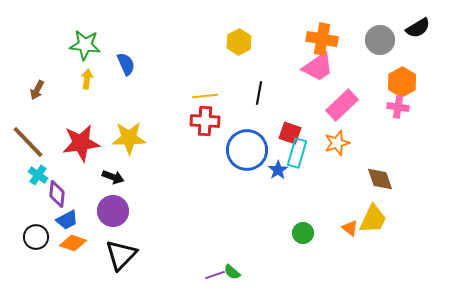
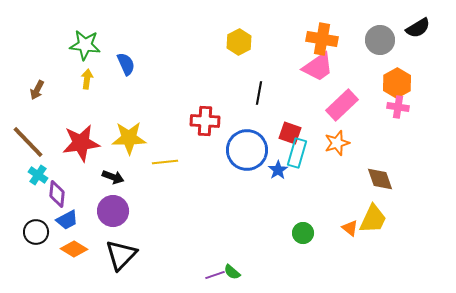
orange hexagon: moved 5 px left, 1 px down
yellow line: moved 40 px left, 66 px down
black circle: moved 5 px up
orange diamond: moved 1 px right, 6 px down; rotated 12 degrees clockwise
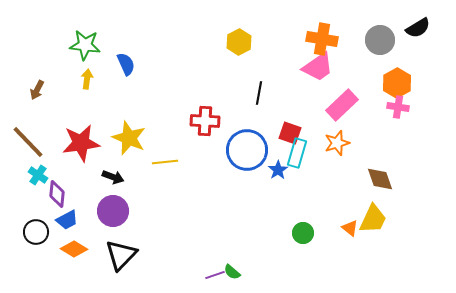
yellow star: rotated 24 degrees clockwise
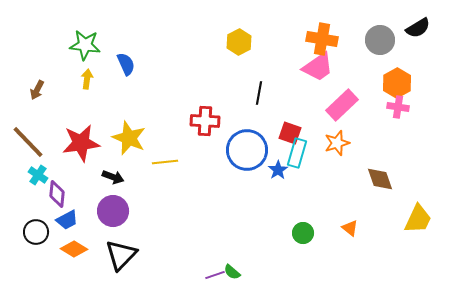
yellow trapezoid: moved 45 px right
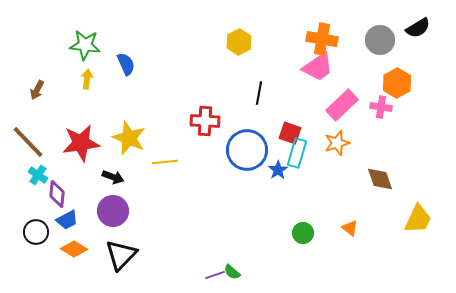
pink cross: moved 17 px left
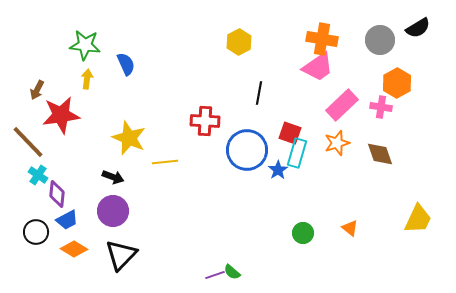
red star: moved 20 px left, 28 px up
brown diamond: moved 25 px up
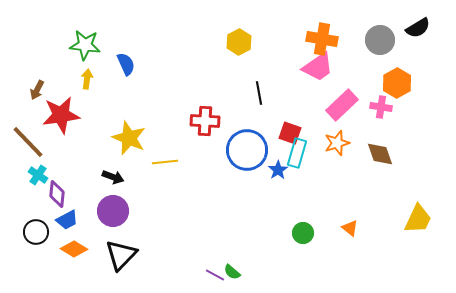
black line: rotated 20 degrees counterclockwise
purple line: rotated 48 degrees clockwise
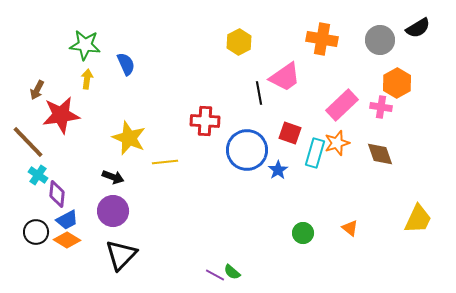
pink trapezoid: moved 33 px left, 10 px down
cyan rectangle: moved 18 px right
orange diamond: moved 7 px left, 9 px up
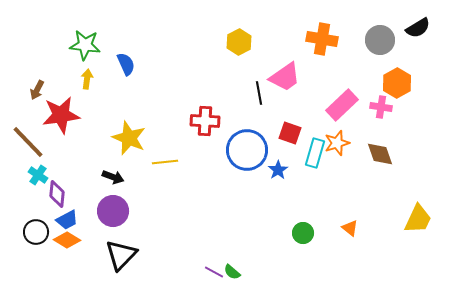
purple line: moved 1 px left, 3 px up
